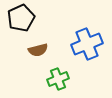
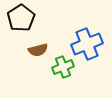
black pentagon: rotated 8 degrees counterclockwise
green cross: moved 5 px right, 12 px up
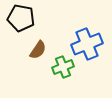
black pentagon: rotated 28 degrees counterclockwise
brown semicircle: rotated 42 degrees counterclockwise
